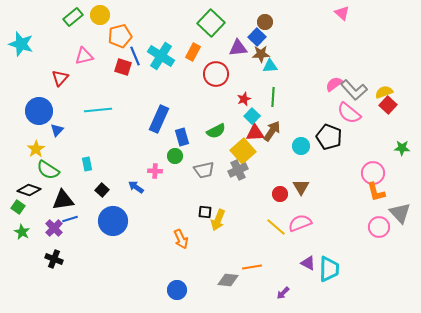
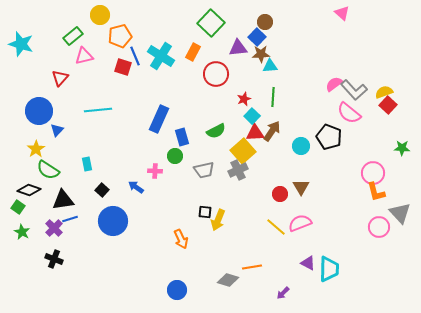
green rectangle at (73, 17): moved 19 px down
gray diamond at (228, 280): rotated 10 degrees clockwise
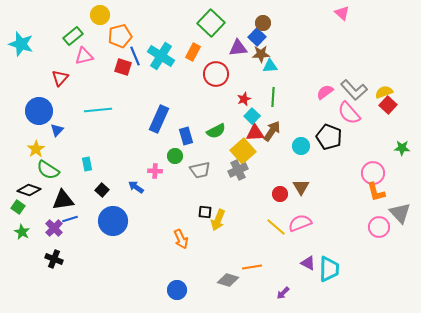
brown circle at (265, 22): moved 2 px left, 1 px down
pink semicircle at (334, 84): moved 9 px left, 8 px down
pink semicircle at (349, 113): rotated 10 degrees clockwise
blue rectangle at (182, 137): moved 4 px right, 1 px up
gray trapezoid at (204, 170): moved 4 px left
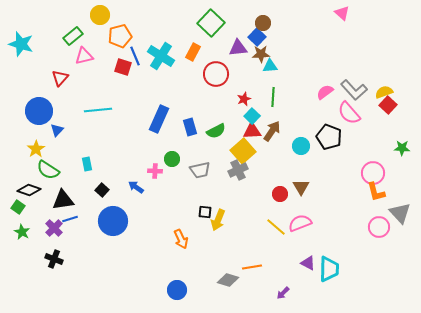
red triangle at (255, 133): moved 3 px left, 2 px up
blue rectangle at (186, 136): moved 4 px right, 9 px up
green circle at (175, 156): moved 3 px left, 3 px down
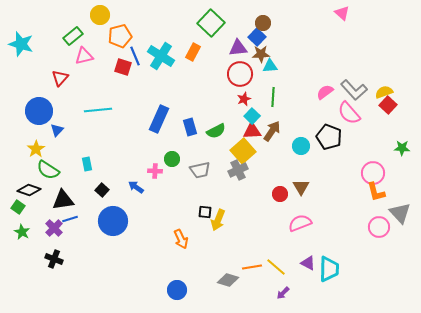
red circle at (216, 74): moved 24 px right
yellow line at (276, 227): moved 40 px down
